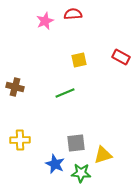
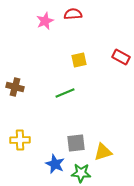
yellow triangle: moved 3 px up
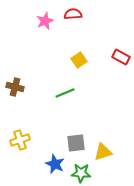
yellow square: rotated 21 degrees counterclockwise
yellow cross: rotated 18 degrees counterclockwise
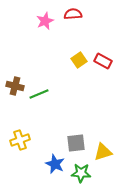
red rectangle: moved 18 px left, 4 px down
brown cross: moved 1 px up
green line: moved 26 px left, 1 px down
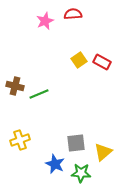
red rectangle: moved 1 px left, 1 px down
yellow triangle: rotated 24 degrees counterclockwise
